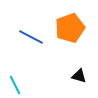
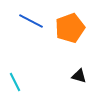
blue line: moved 16 px up
cyan line: moved 3 px up
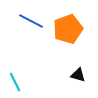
orange pentagon: moved 2 px left, 1 px down
black triangle: moved 1 px left, 1 px up
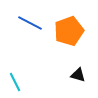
blue line: moved 1 px left, 2 px down
orange pentagon: moved 1 px right, 2 px down
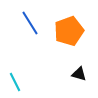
blue line: rotated 30 degrees clockwise
black triangle: moved 1 px right, 1 px up
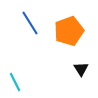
black triangle: moved 2 px right, 5 px up; rotated 42 degrees clockwise
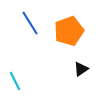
black triangle: rotated 28 degrees clockwise
cyan line: moved 1 px up
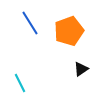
cyan line: moved 5 px right, 2 px down
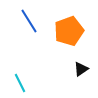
blue line: moved 1 px left, 2 px up
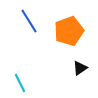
black triangle: moved 1 px left, 1 px up
